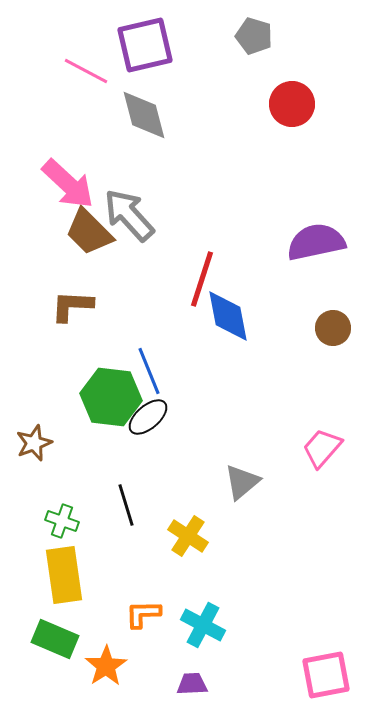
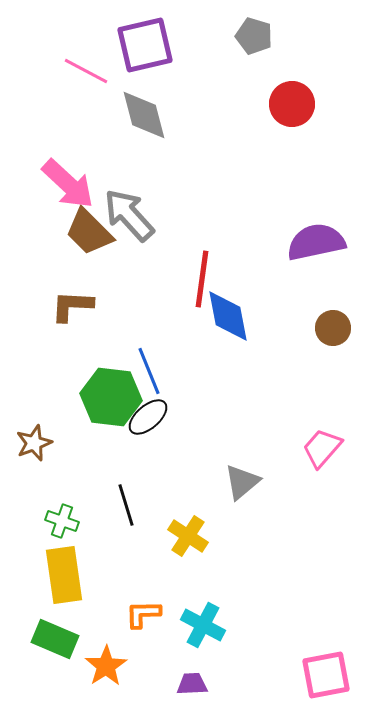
red line: rotated 10 degrees counterclockwise
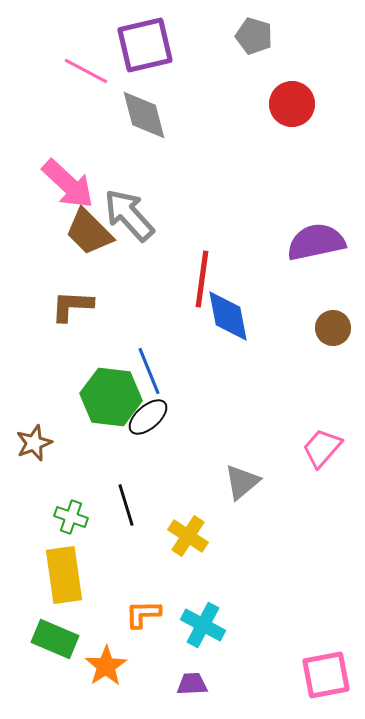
green cross: moved 9 px right, 4 px up
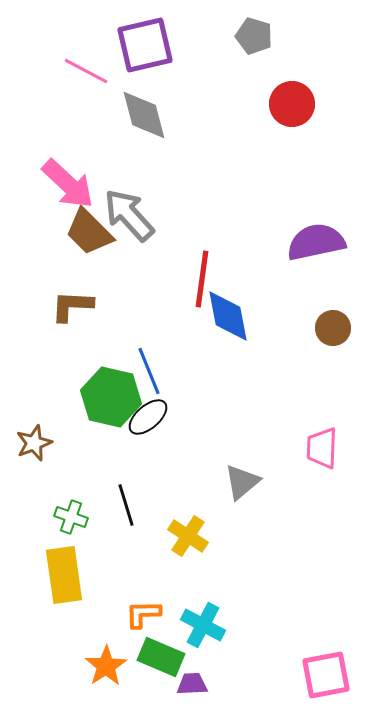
green hexagon: rotated 6 degrees clockwise
pink trapezoid: rotated 39 degrees counterclockwise
green rectangle: moved 106 px right, 18 px down
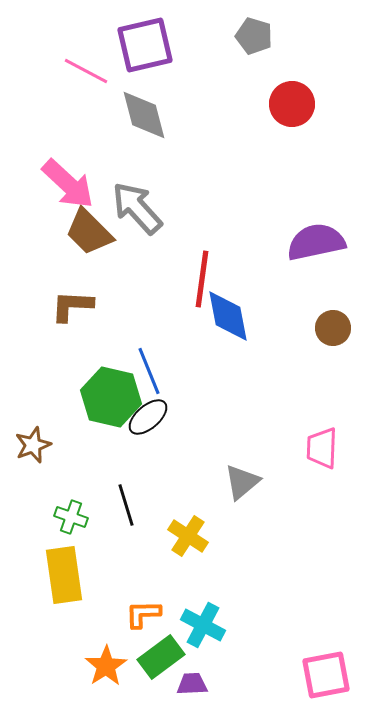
gray arrow: moved 8 px right, 7 px up
brown star: moved 1 px left, 2 px down
green rectangle: rotated 60 degrees counterclockwise
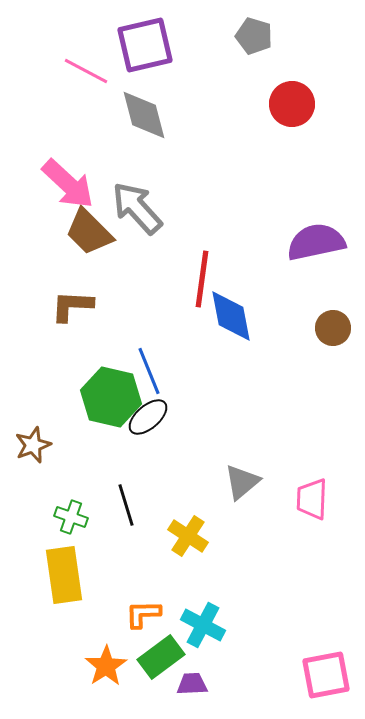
blue diamond: moved 3 px right
pink trapezoid: moved 10 px left, 51 px down
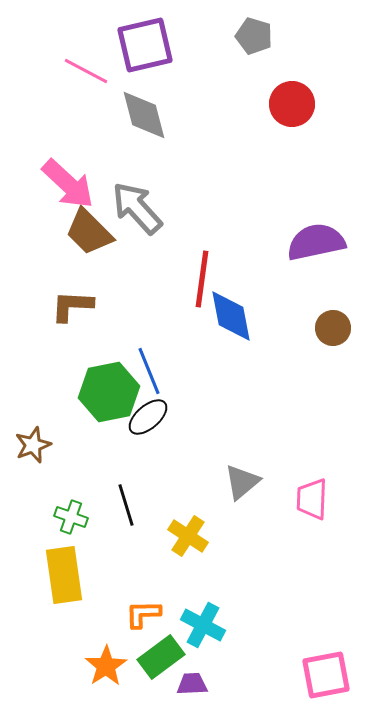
green hexagon: moved 2 px left, 5 px up; rotated 24 degrees counterclockwise
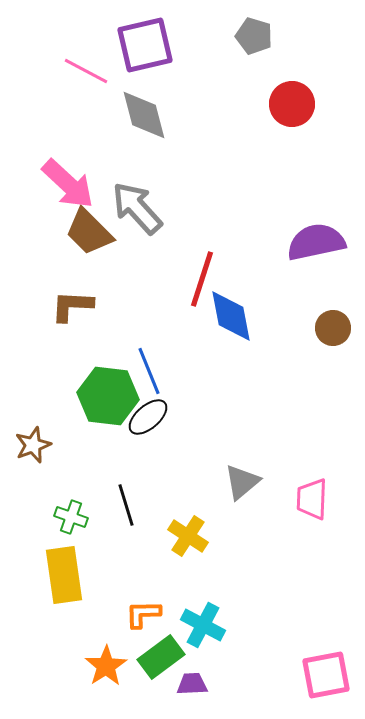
red line: rotated 10 degrees clockwise
green hexagon: moved 1 px left, 4 px down; rotated 18 degrees clockwise
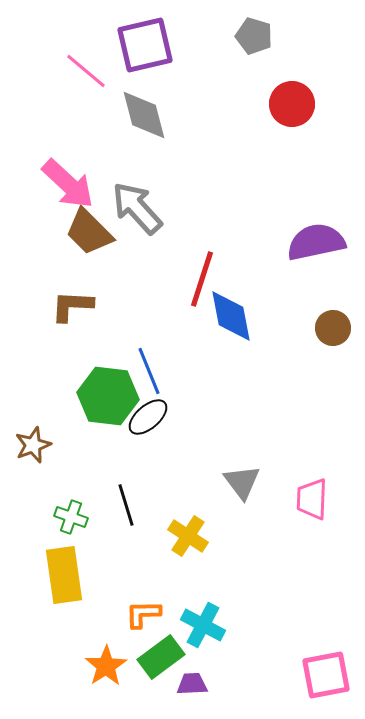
pink line: rotated 12 degrees clockwise
gray triangle: rotated 27 degrees counterclockwise
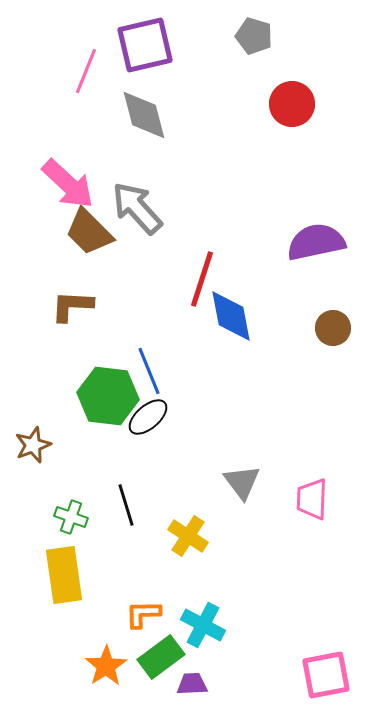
pink line: rotated 72 degrees clockwise
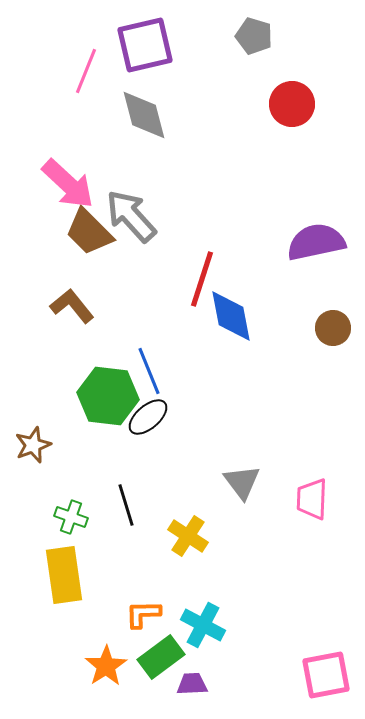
gray arrow: moved 6 px left, 8 px down
brown L-shape: rotated 48 degrees clockwise
